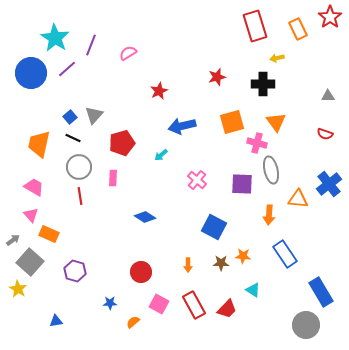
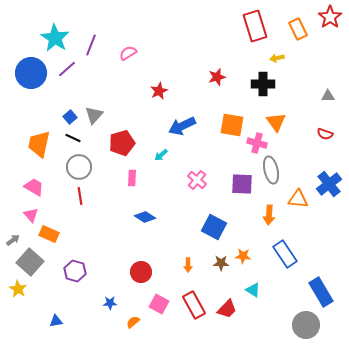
orange square at (232, 122): moved 3 px down; rotated 25 degrees clockwise
blue arrow at (182, 126): rotated 12 degrees counterclockwise
pink rectangle at (113, 178): moved 19 px right
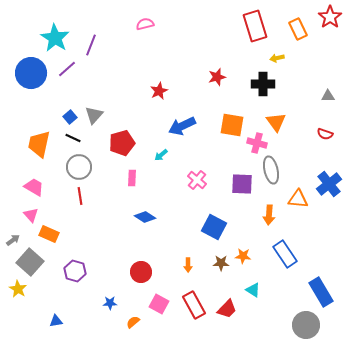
pink semicircle at (128, 53): moved 17 px right, 29 px up; rotated 18 degrees clockwise
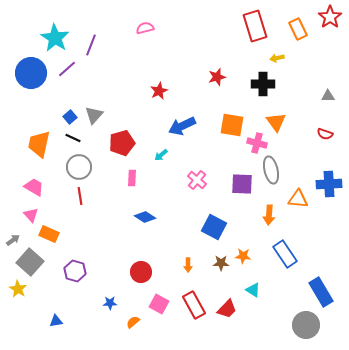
pink semicircle at (145, 24): moved 4 px down
blue cross at (329, 184): rotated 35 degrees clockwise
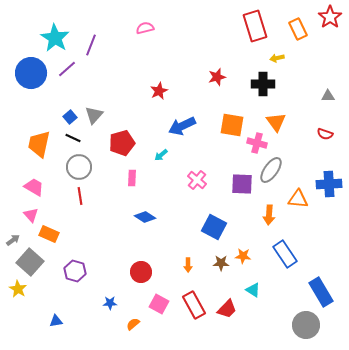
gray ellipse at (271, 170): rotated 48 degrees clockwise
orange semicircle at (133, 322): moved 2 px down
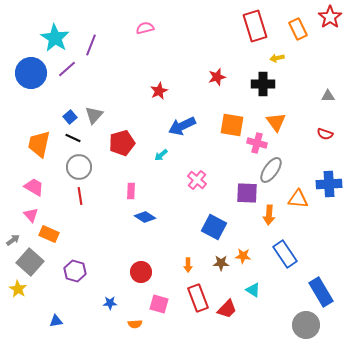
pink rectangle at (132, 178): moved 1 px left, 13 px down
purple square at (242, 184): moved 5 px right, 9 px down
pink square at (159, 304): rotated 12 degrees counterclockwise
red rectangle at (194, 305): moved 4 px right, 7 px up; rotated 8 degrees clockwise
orange semicircle at (133, 324): moved 2 px right; rotated 144 degrees counterclockwise
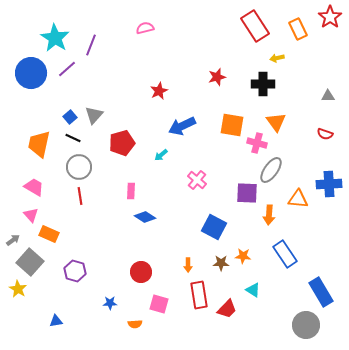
red rectangle at (255, 26): rotated 16 degrees counterclockwise
red rectangle at (198, 298): moved 1 px right, 3 px up; rotated 12 degrees clockwise
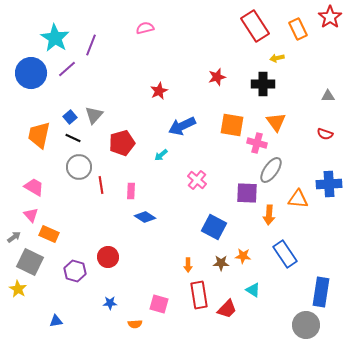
orange trapezoid at (39, 144): moved 9 px up
red line at (80, 196): moved 21 px right, 11 px up
gray arrow at (13, 240): moved 1 px right, 3 px up
gray square at (30, 262): rotated 16 degrees counterclockwise
red circle at (141, 272): moved 33 px left, 15 px up
blue rectangle at (321, 292): rotated 40 degrees clockwise
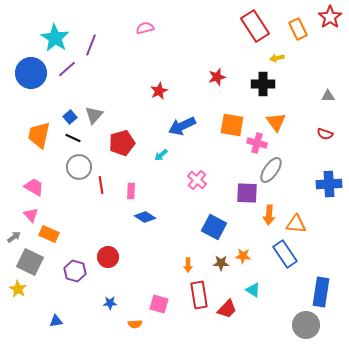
orange triangle at (298, 199): moved 2 px left, 25 px down
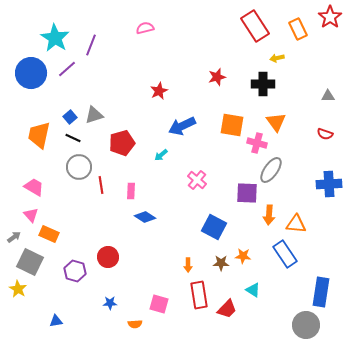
gray triangle at (94, 115): rotated 30 degrees clockwise
